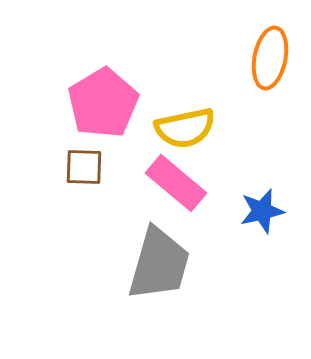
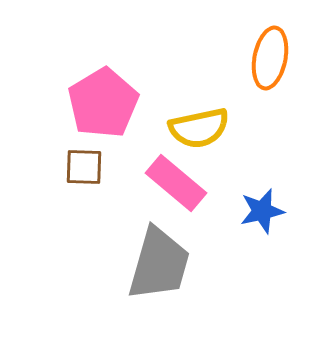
yellow semicircle: moved 14 px right
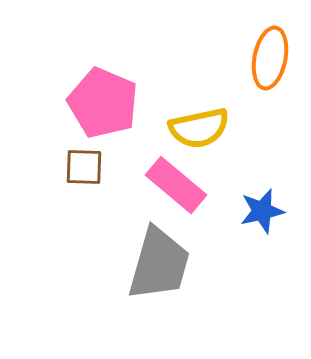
pink pentagon: rotated 18 degrees counterclockwise
pink rectangle: moved 2 px down
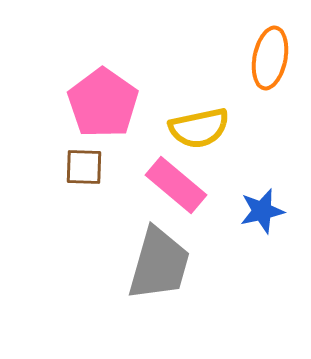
pink pentagon: rotated 12 degrees clockwise
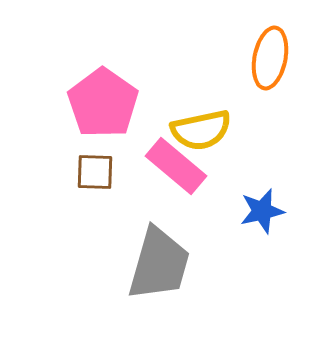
yellow semicircle: moved 2 px right, 2 px down
brown square: moved 11 px right, 5 px down
pink rectangle: moved 19 px up
